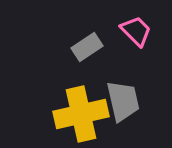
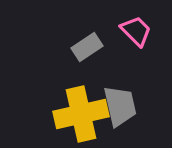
gray trapezoid: moved 3 px left, 5 px down
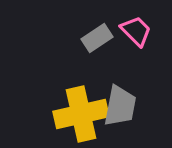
gray rectangle: moved 10 px right, 9 px up
gray trapezoid: rotated 24 degrees clockwise
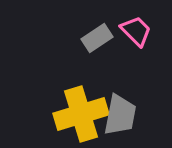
gray trapezoid: moved 9 px down
yellow cross: rotated 4 degrees counterclockwise
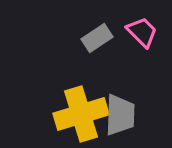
pink trapezoid: moved 6 px right, 1 px down
gray trapezoid: rotated 9 degrees counterclockwise
